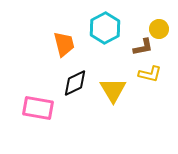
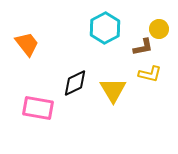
orange trapezoid: moved 37 px left; rotated 24 degrees counterclockwise
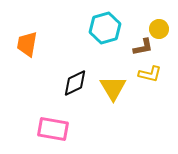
cyan hexagon: rotated 12 degrees clockwise
orange trapezoid: rotated 132 degrees counterclockwise
yellow triangle: moved 2 px up
pink rectangle: moved 15 px right, 21 px down
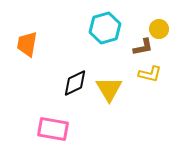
yellow triangle: moved 4 px left, 1 px down
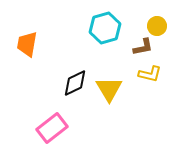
yellow circle: moved 2 px left, 3 px up
pink rectangle: moved 1 px left, 1 px up; rotated 48 degrees counterclockwise
